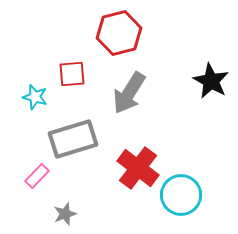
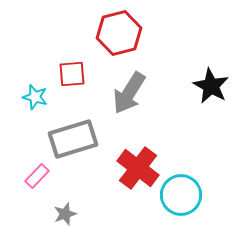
black star: moved 5 px down
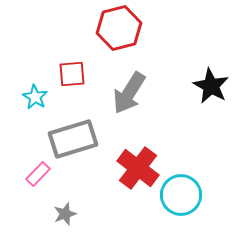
red hexagon: moved 5 px up
cyan star: rotated 15 degrees clockwise
pink rectangle: moved 1 px right, 2 px up
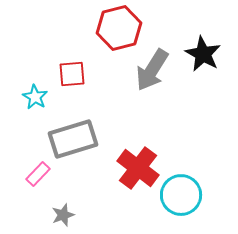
black star: moved 8 px left, 32 px up
gray arrow: moved 23 px right, 23 px up
gray star: moved 2 px left, 1 px down
